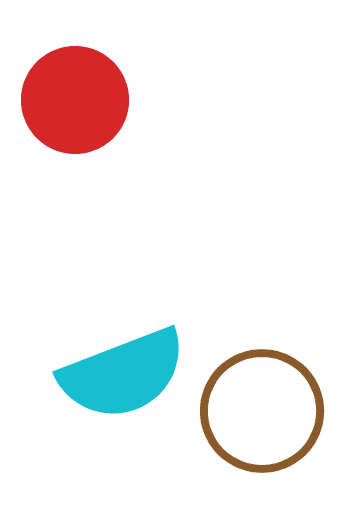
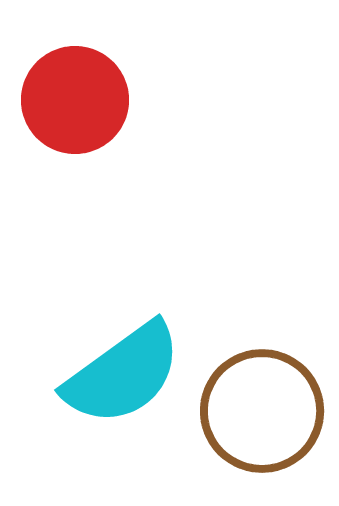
cyan semicircle: rotated 15 degrees counterclockwise
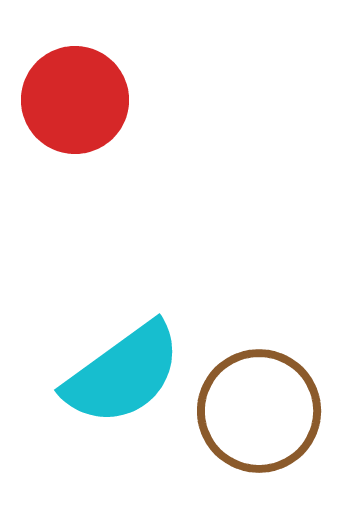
brown circle: moved 3 px left
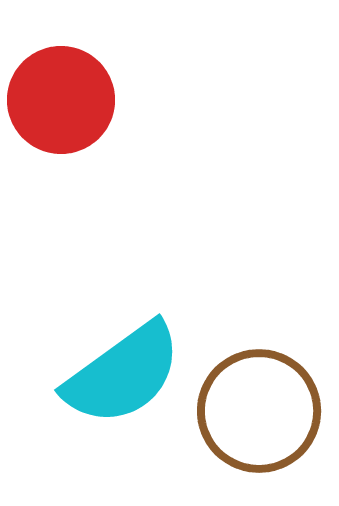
red circle: moved 14 px left
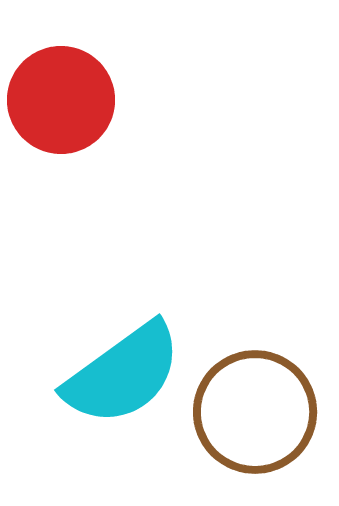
brown circle: moved 4 px left, 1 px down
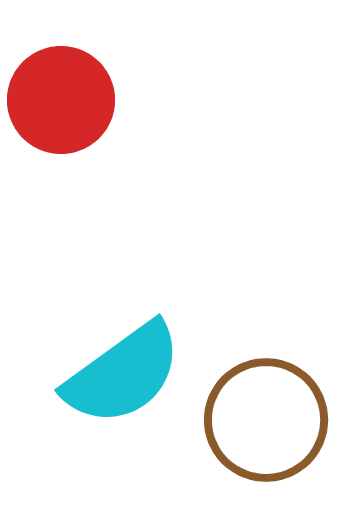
brown circle: moved 11 px right, 8 px down
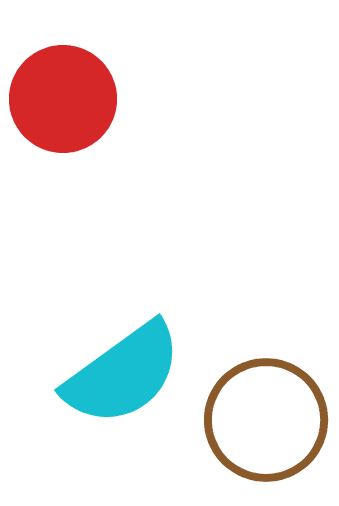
red circle: moved 2 px right, 1 px up
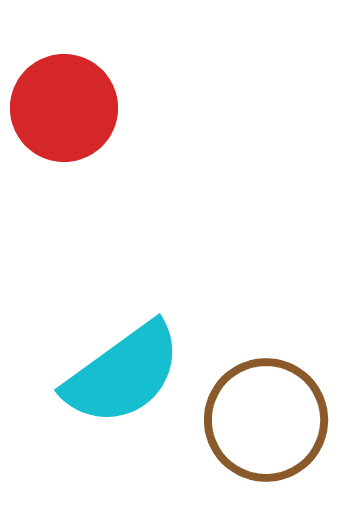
red circle: moved 1 px right, 9 px down
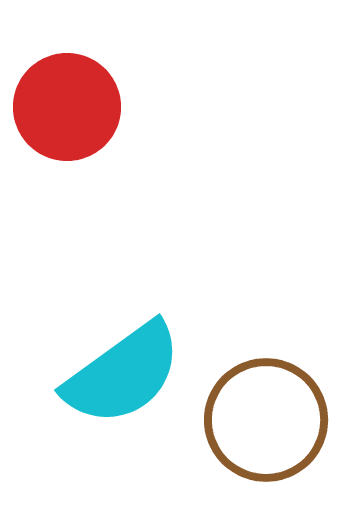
red circle: moved 3 px right, 1 px up
